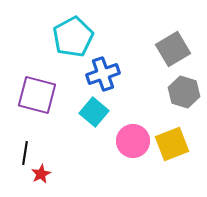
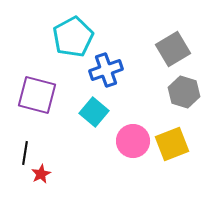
blue cross: moved 3 px right, 4 px up
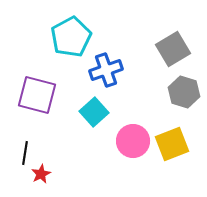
cyan pentagon: moved 2 px left
cyan square: rotated 8 degrees clockwise
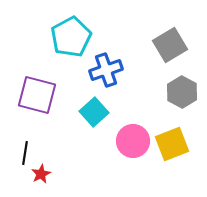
gray square: moved 3 px left, 4 px up
gray hexagon: moved 2 px left; rotated 12 degrees clockwise
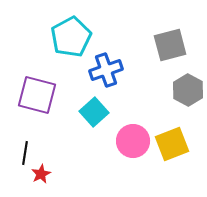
gray square: rotated 16 degrees clockwise
gray hexagon: moved 6 px right, 2 px up
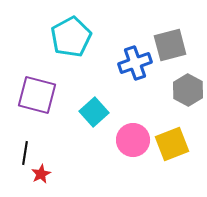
blue cross: moved 29 px right, 7 px up
pink circle: moved 1 px up
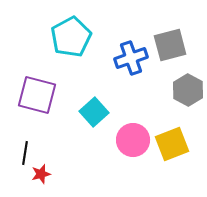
blue cross: moved 4 px left, 5 px up
red star: rotated 12 degrees clockwise
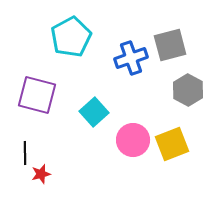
black line: rotated 10 degrees counterclockwise
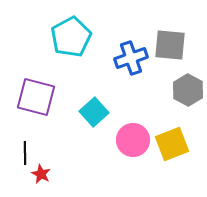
gray square: rotated 20 degrees clockwise
purple square: moved 1 px left, 2 px down
red star: rotated 30 degrees counterclockwise
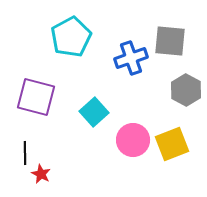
gray square: moved 4 px up
gray hexagon: moved 2 px left
